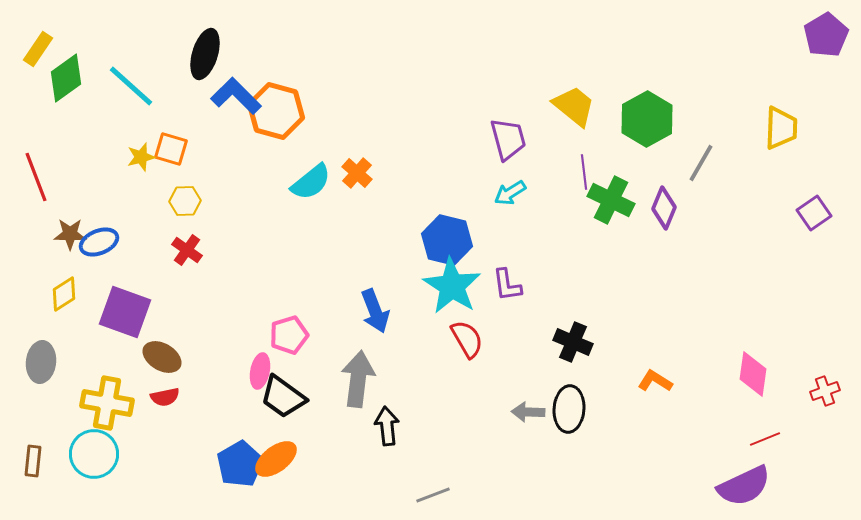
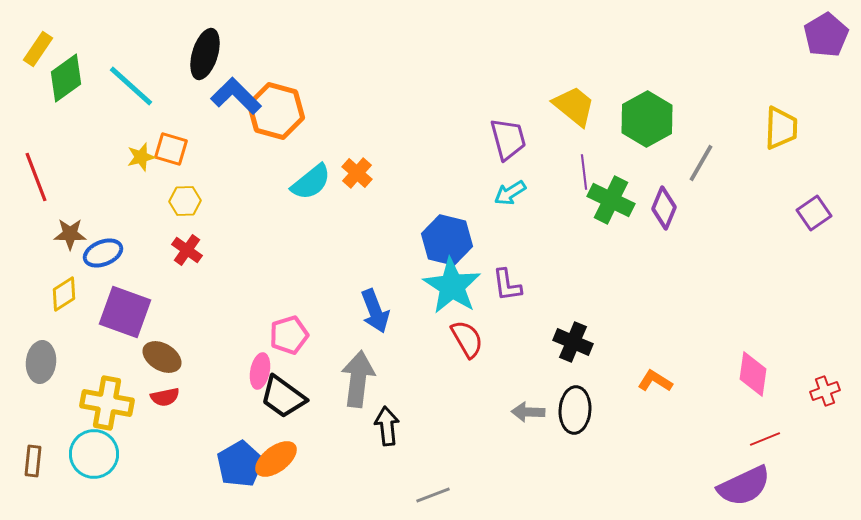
blue ellipse at (99, 242): moved 4 px right, 11 px down
black ellipse at (569, 409): moved 6 px right, 1 px down
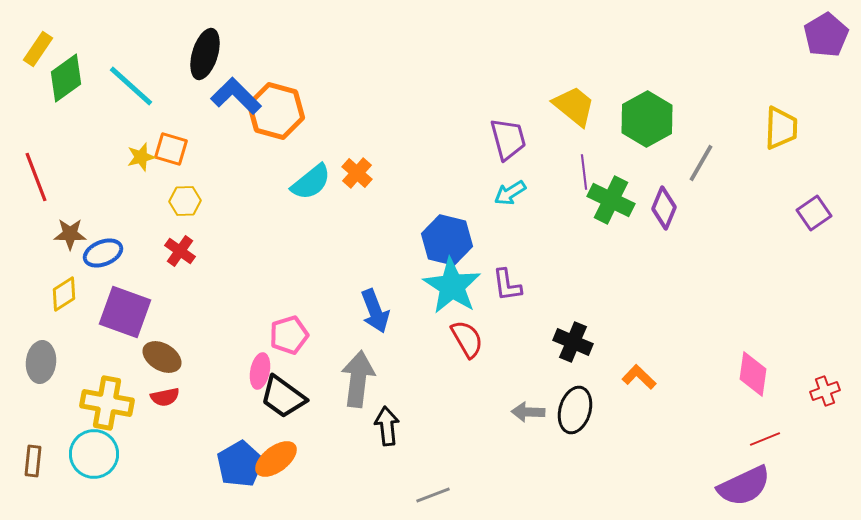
red cross at (187, 250): moved 7 px left, 1 px down
orange L-shape at (655, 381): moved 16 px left, 4 px up; rotated 12 degrees clockwise
black ellipse at (575, 410): rotated 12 degrees clockwise
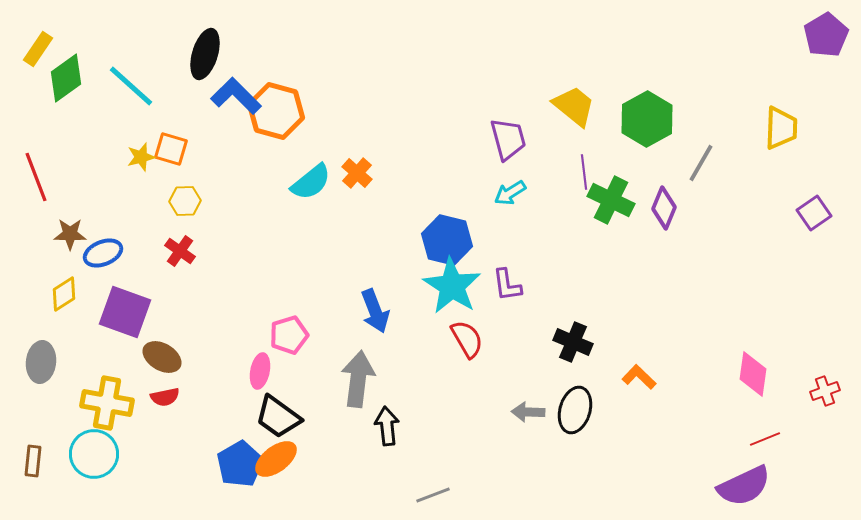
black trapezoid at (283, 397): moved 5 px left, 20 px down
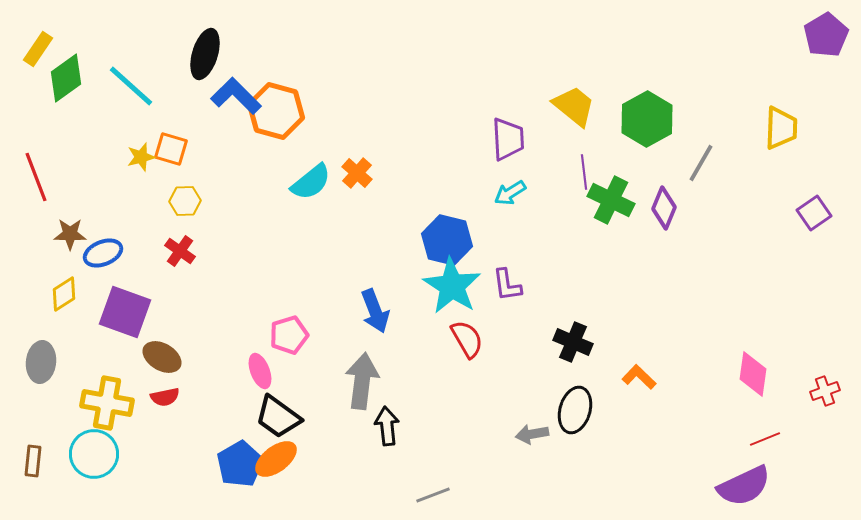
purple trapezoid at (508, 139): rotated 12 degrees clockwise
pink ellipse at (260, 371): rotated 32 degrees counterclockwise
gray arrow at (358, 379): moved 4 px right, 2 px down
gray arrow at (528, 412): moved 4 px right, 22 px down; rotated 12 degrees counterclockwise
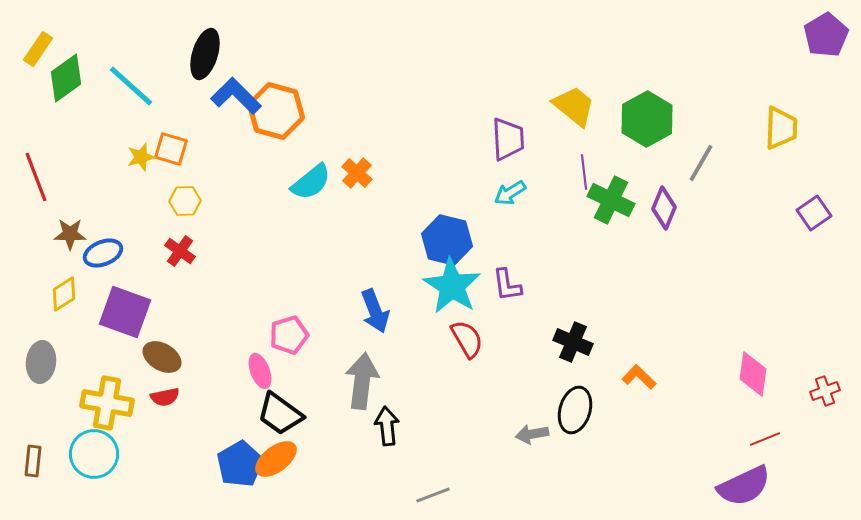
black trapezoid at (278, 417): moved 2 px right, 3 px up
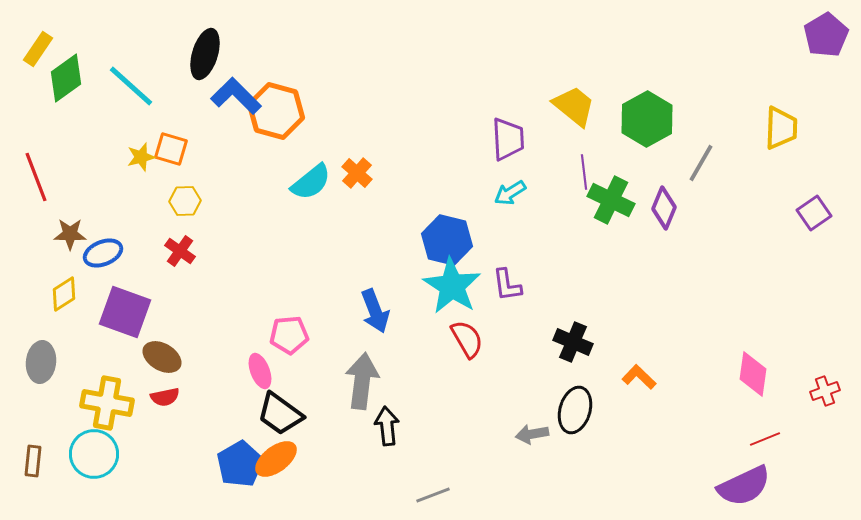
pink pentagon at (289, 335): rotated 12 degrees clockwise
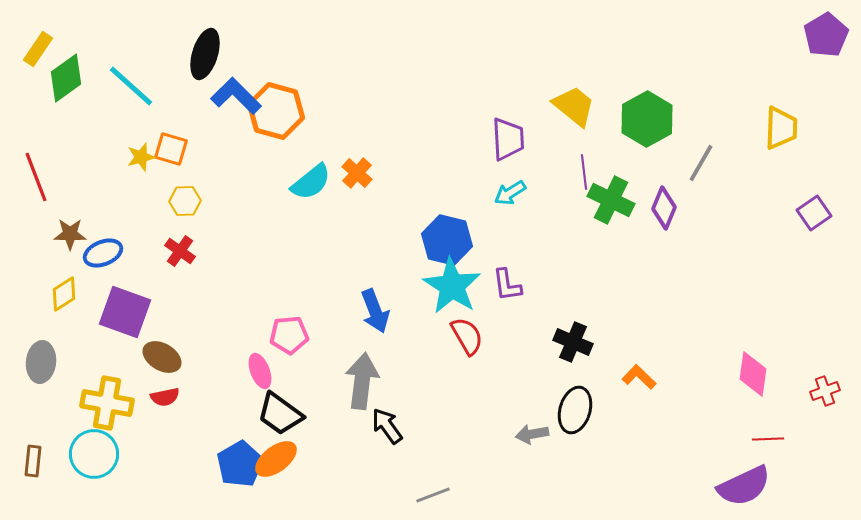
red semicircle at (467, 339): moved 3 px up
black arrow at (387, 426): rotated 30 degrees counterclockwise
red line at (765, 439): moved 3 px right; rotated 20 degrees clockwise
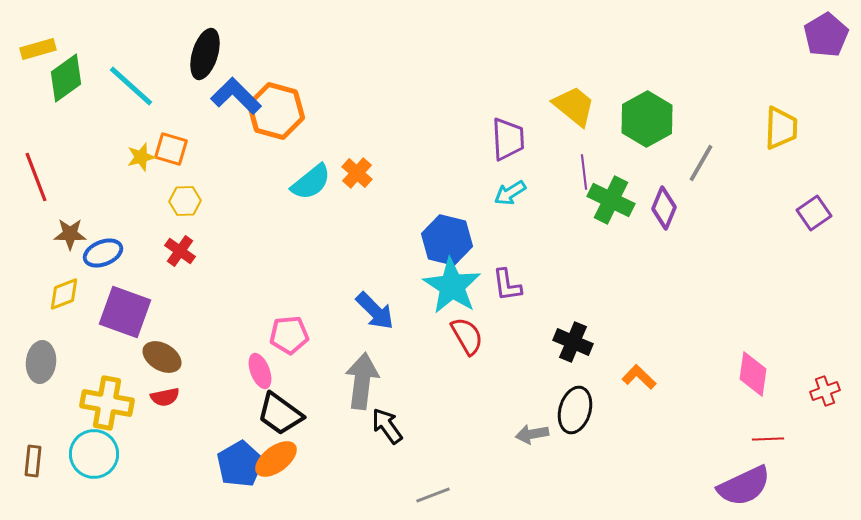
yellow rectangle at (38, 49): rotated 40 degrees clockwise
yellow diamond at (64, 294): rotated 12 degrees clockwise
blue arrow at (375, 311): rotated 24 degrees counterclockwise
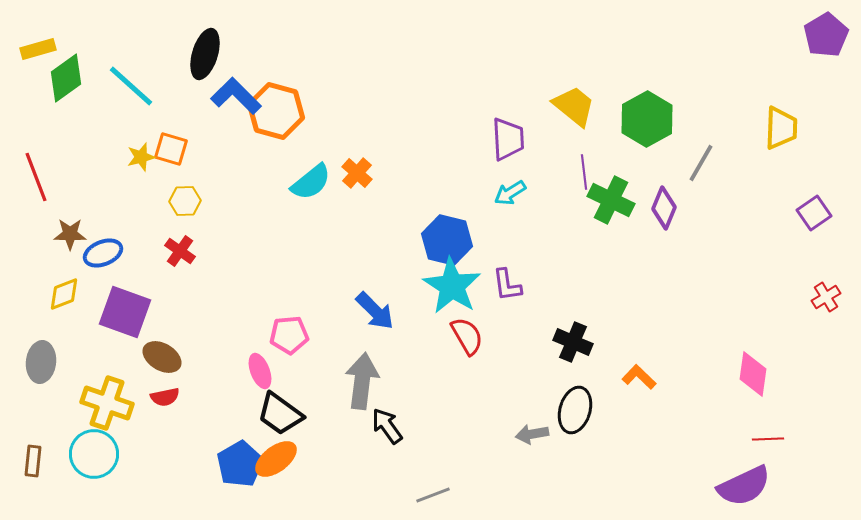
red cross at (825, 391): moved 1 px right, 94 px up; rotated 12 degrees counterclockwise
yellow cross at (107, 403): rotated 9 degrees clockwise
